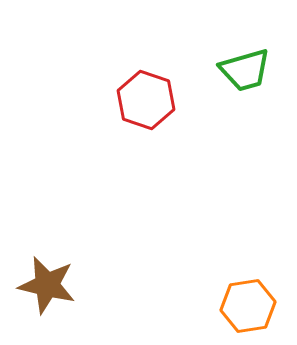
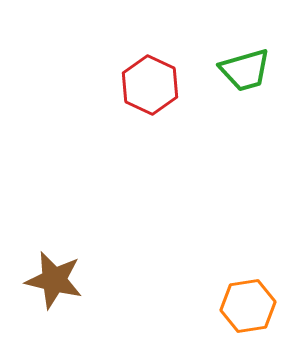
red hexagon: moved 4 px right, 15 px up; rotated 6 degrees clockwise
brown star: moved 7 px right, 5 px up
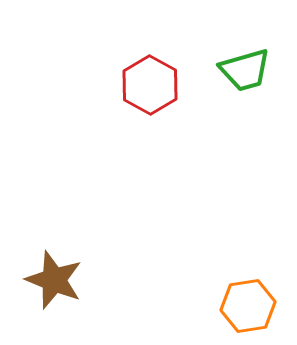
red hexagon: rotated 4 degrees clockwise
brown star: rotated 8 degrees clockwise
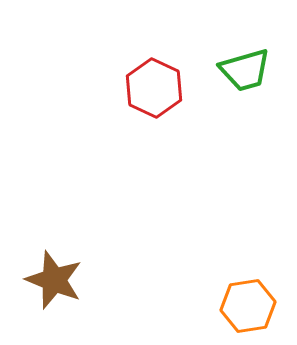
red hexagon: moved 4 px right, 3 px down; rotated 4 degrees counterclockwise
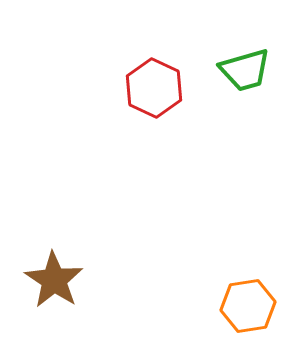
brown star: rotated 12 degrees clockwise
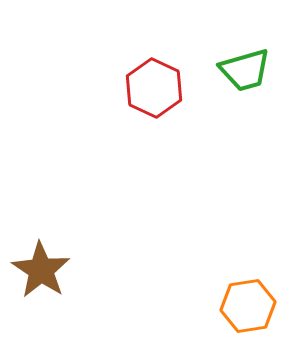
brown star: moved 13 px left, 10 px up
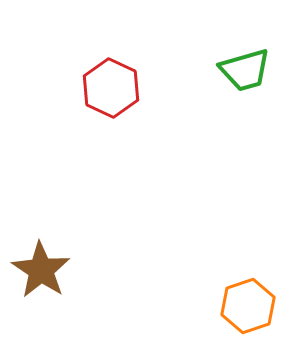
red hexagon: moved 43 px left
orange hexagon: rotated 10 degrees counterclockwise
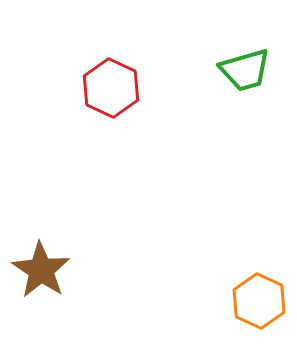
orange hexagon: moved 11 px right, 5 px up; rotated 16 degrees counterclockwise
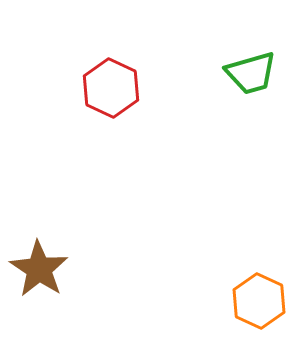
green trapezoid: moved 6 px right, 3 px down
brown star: moved 2 px left, 1 px up
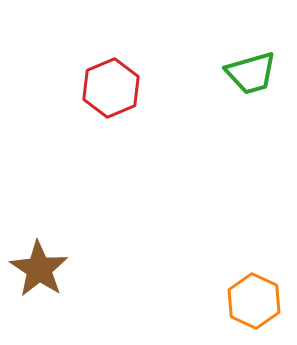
red hexagon: rotated 12 degrees clockwise
orange hexagon: moved 5 px left
